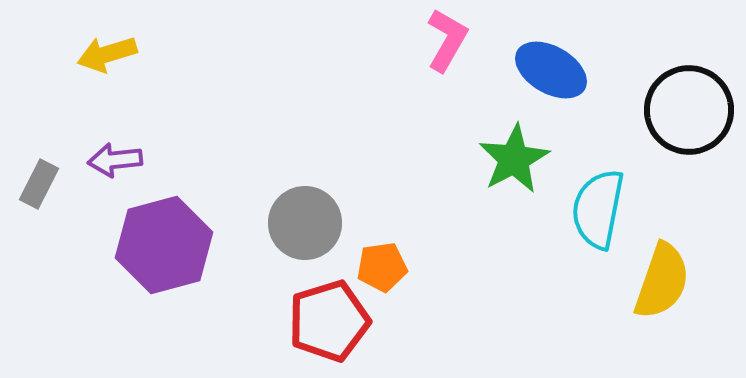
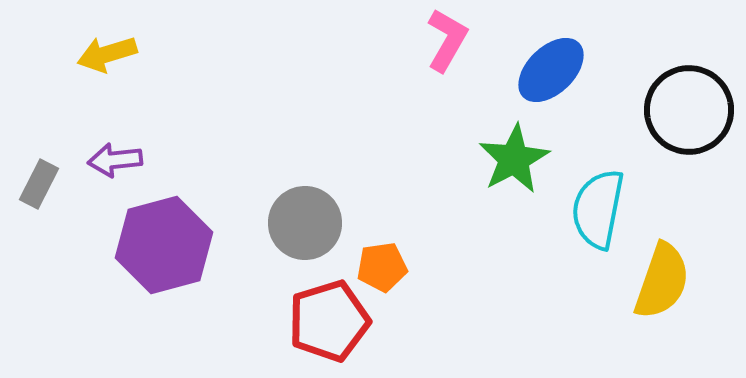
blue ellipse: rotated 74 degrees counterclockwise
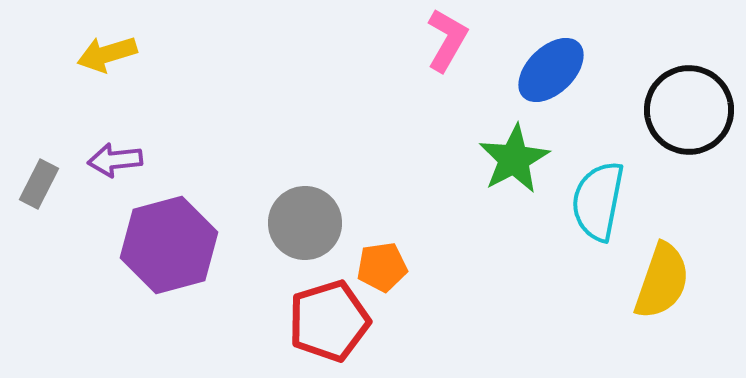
cyan semicircle: moved 8 px up
purple hexagon: moved 5 px right
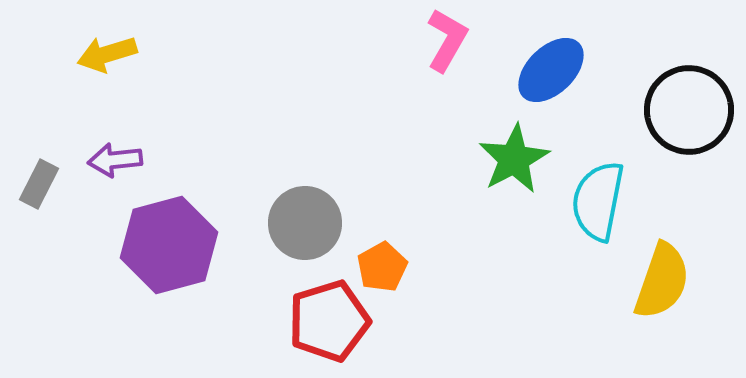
orange pentagon: rotated 21 degrees counterclockwise
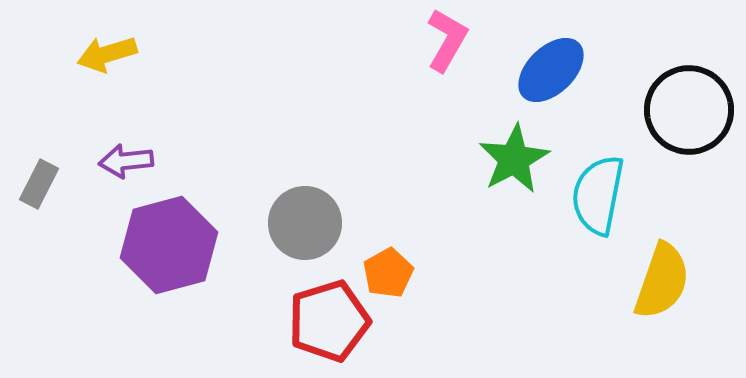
purple arrow: moved 11 px right, 1 px down
cyan semicircle: moved 6 px up
orange pentagon: moved 6 px right, 6 px down
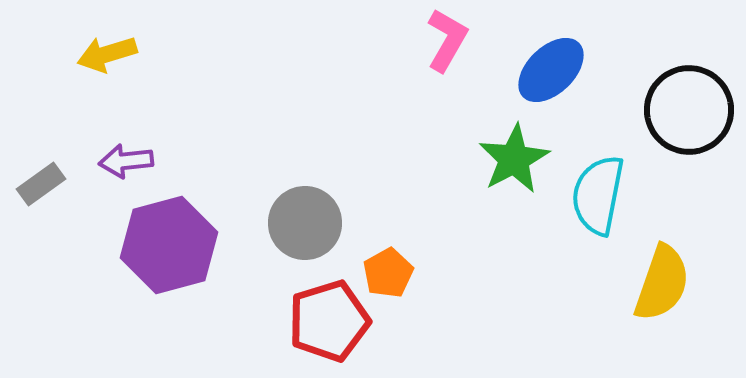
gray rectangle: moved 2 px right; rotated 27 degrees clockwise
yellow semicircle: moved 2 px down
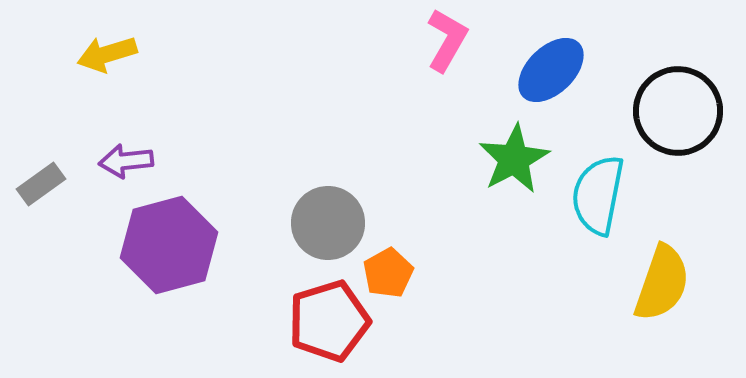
black circle: moved 11 px left, 1 px down
gray circle: moved 23 px right
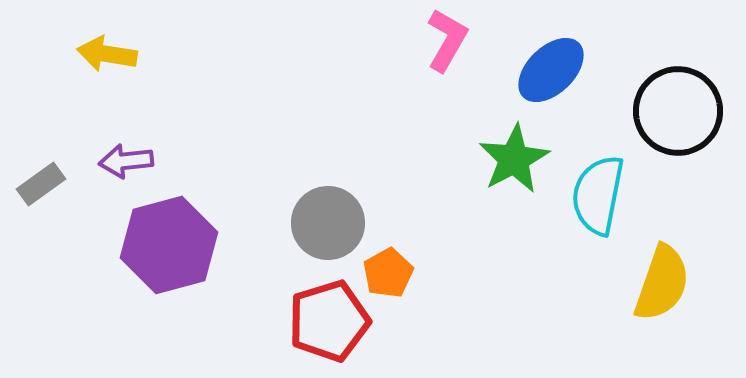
yellow arrow: rotated 26 degrees clockwise
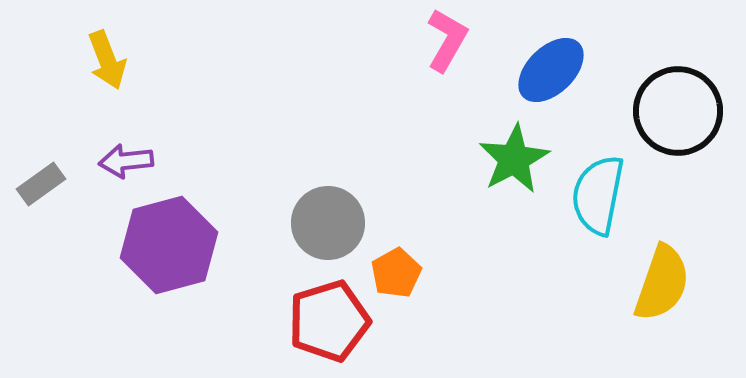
yellow arrow: moved 6 px down; rotated 120 degrees counterclockwise
orange pentagon: moved 8 px right
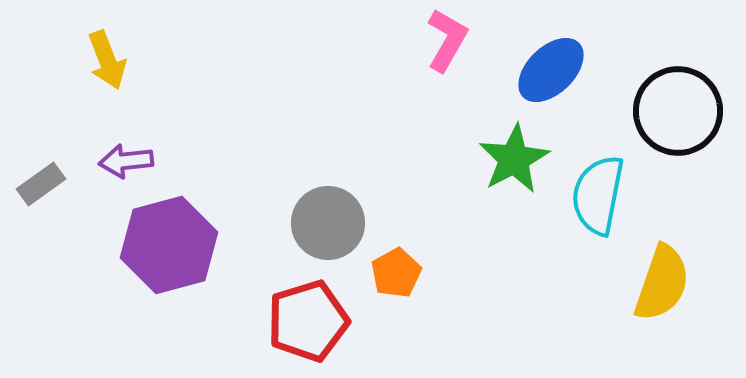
red pentagon: moved 21 px left
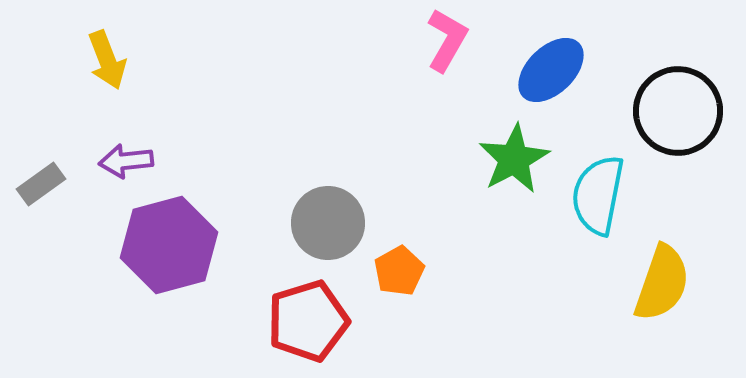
orange pentagon: moved 3 px right, 2 px up
